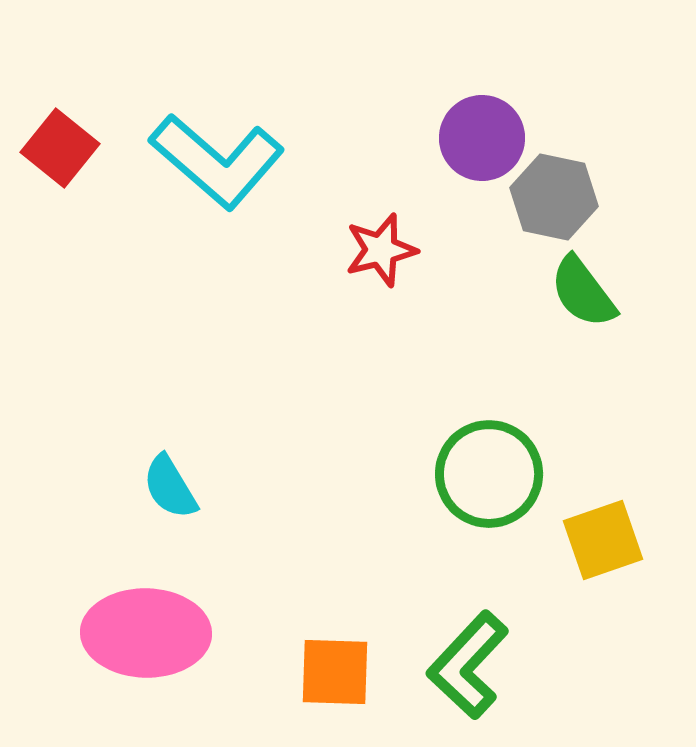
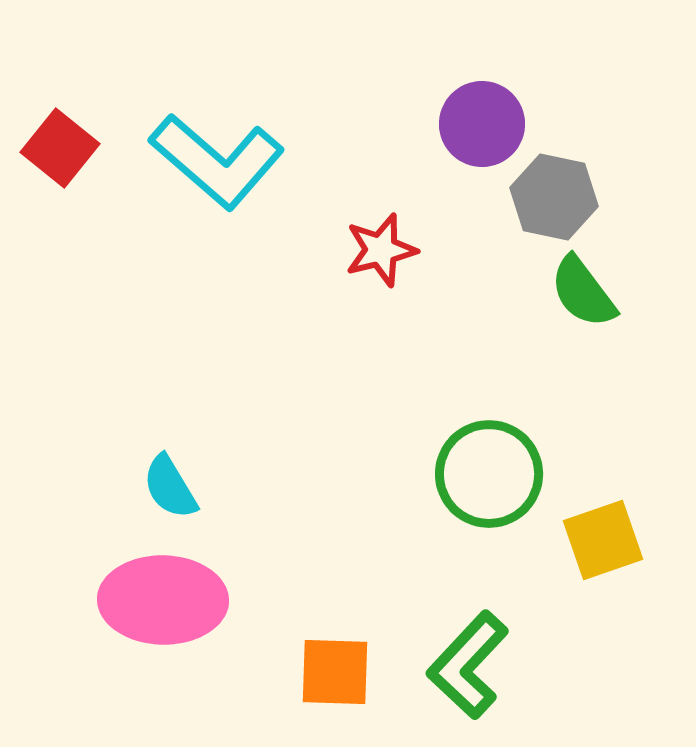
purple circle: moved 14 px up
pink ellipse: moved 17 px right, 33 px up
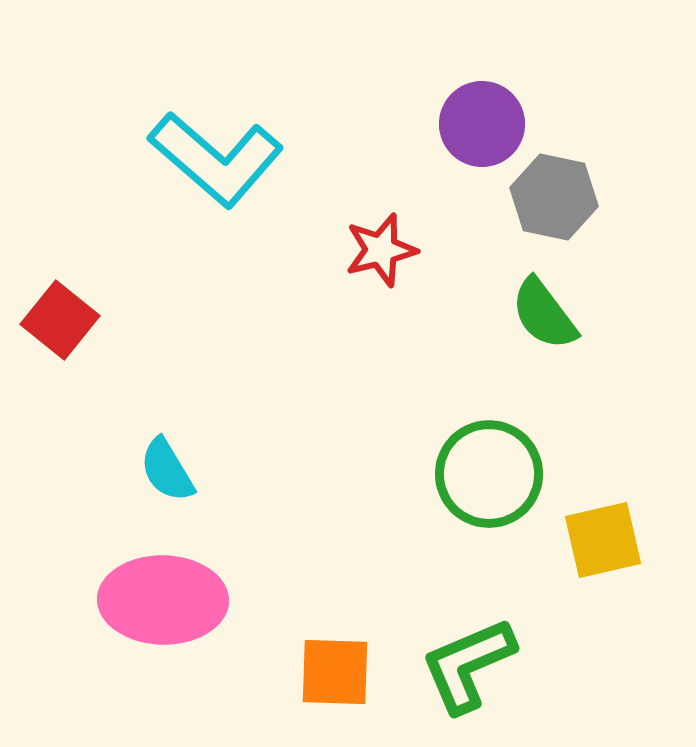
red square: moved 172 px down
cyan L-shape: moved 1 px left, 2 px up
green semicircle: moved 39 px left, 22 px down
cyan semicircle: moved 3 px left, 17 px up
yellow square: rotated 6 degrees clockwise
green L-shape: rotated 24 degrees clockwise
